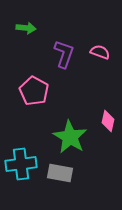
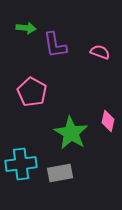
purple L-shape: moved 9 px left, 9 px up; rotated 152 degrees clockwise
pink pentagon: moved 2 px left, 1 px down
green star: moved 1 px right, 4 px up
gray rectangle: rotated 20 degrees counterclockwise
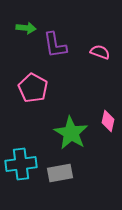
pink pentagon: moved 1 px right, 4 px up
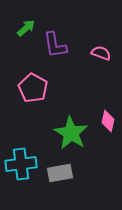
green arrow: rotated 48 degrees counterclockwise
pink semicircle: moved 1 px right, 1 px down
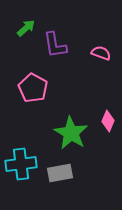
pink diamond: rotated 10 degrees clockwise
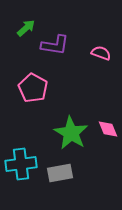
purple L-shape: rotated 72 degrees counterclockwise
pink diamond: moved 8 px down; rotated 45 degrees counterclockwise
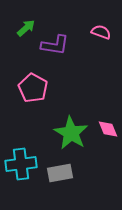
pink semicircle: moved 21 px up
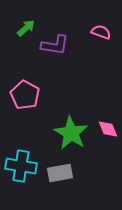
pink pentagon: moved 8 px left, 7 px down
cyan cross: moved 2 px down; rotated 16 degrees clockwise
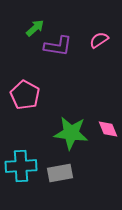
green arrow: moved 9 px right
pink semicircle: moved 2 px left, 8 px down; rotated 54 degrees counterclockwise
purple L-shape: moved 3 px right, 1 px down
green star: rotated 24 degrees counterclockwise
cyan cross: rotated 12 degrees counterclockwise
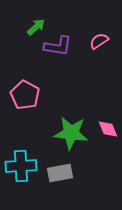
green arrow: moved 1 px right, 1 px up
pink semicircle: moved 1 px down
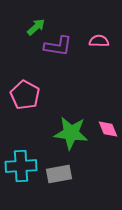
pink semicircle: rotated 36 degrees clockwise
gray rectangle: moved 1 px left, 1 px down
